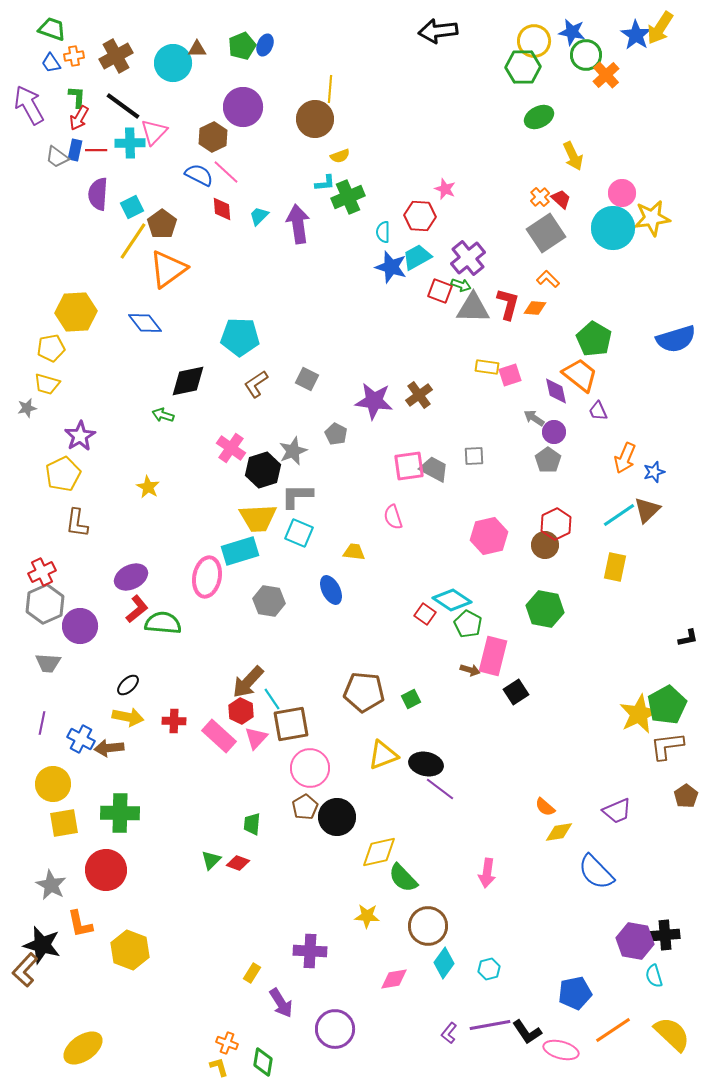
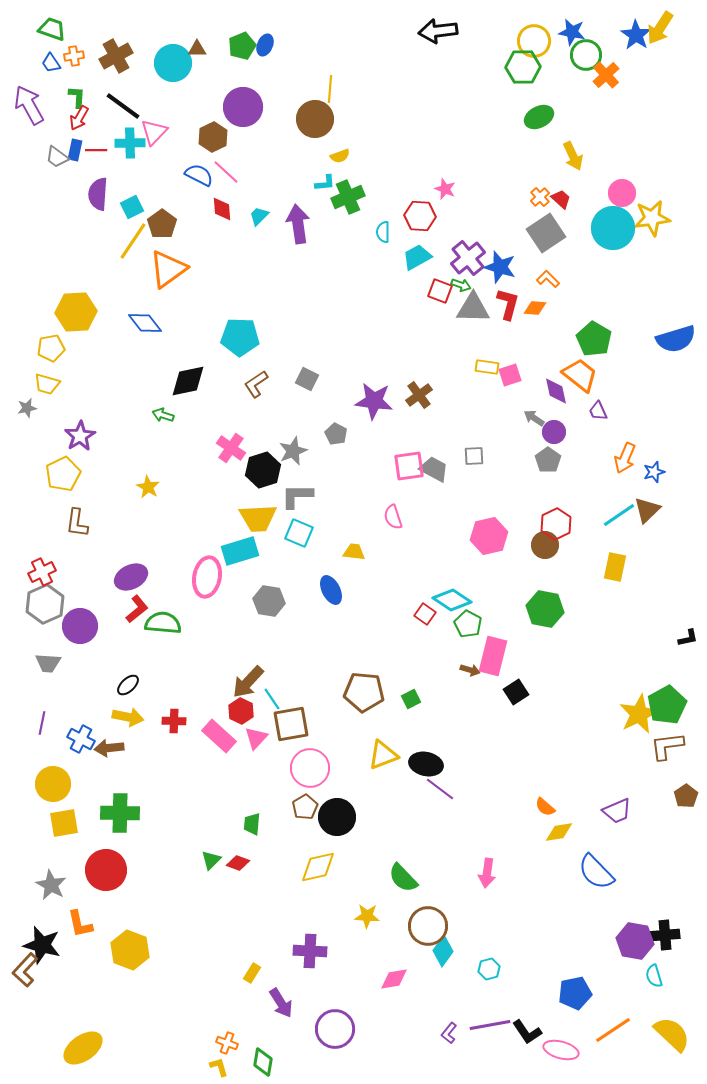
blue star at (391, 267): moved 109 px right
yellow diamond at (379, 852): moved 61 px left, 15 px down
cyan diamond at (444, 963): moved 1 px left, 12 px up
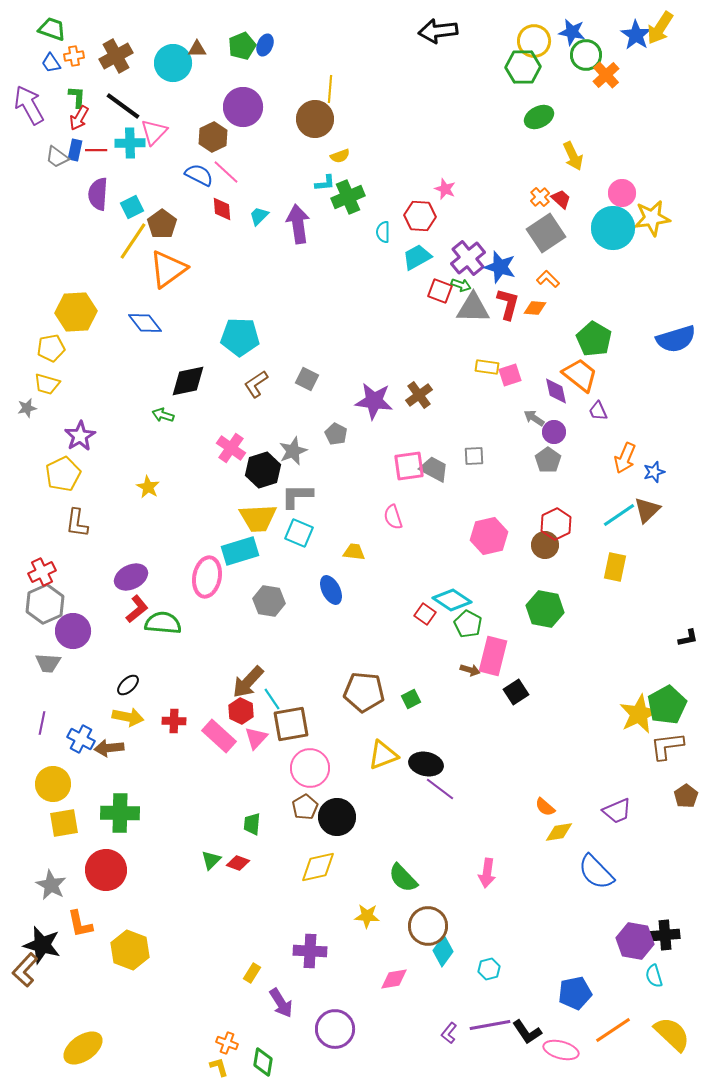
purple circle at (80, 626): moved 7 px left, 5 px down
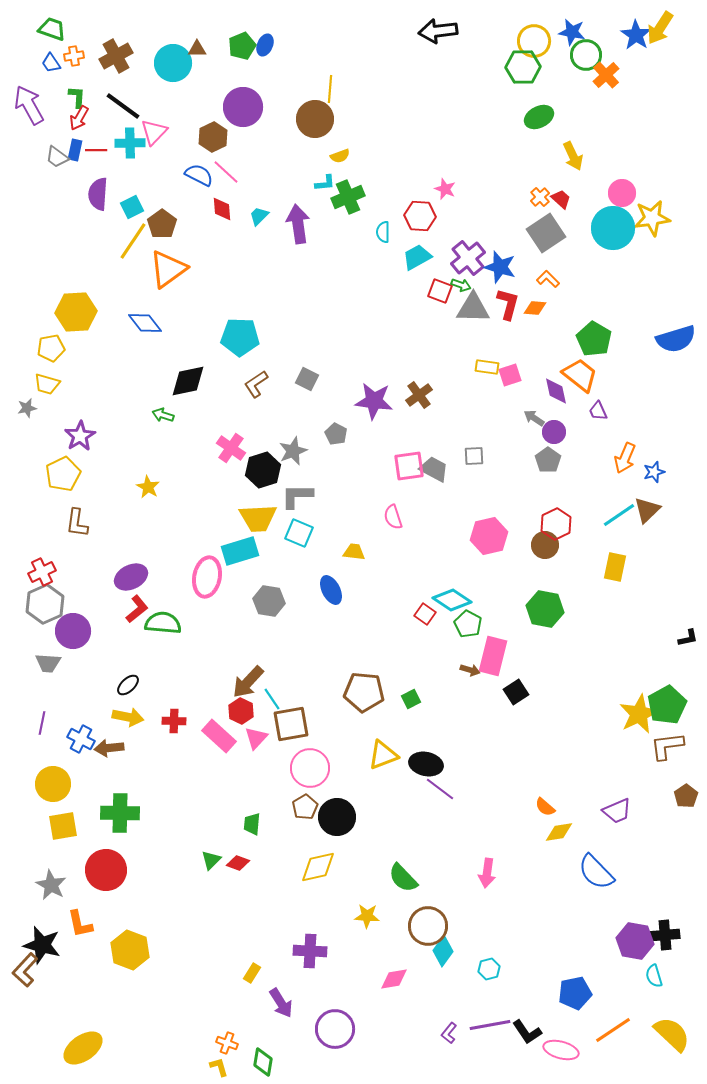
yellow square at (64, 823): moved 1 px left, 3 px down
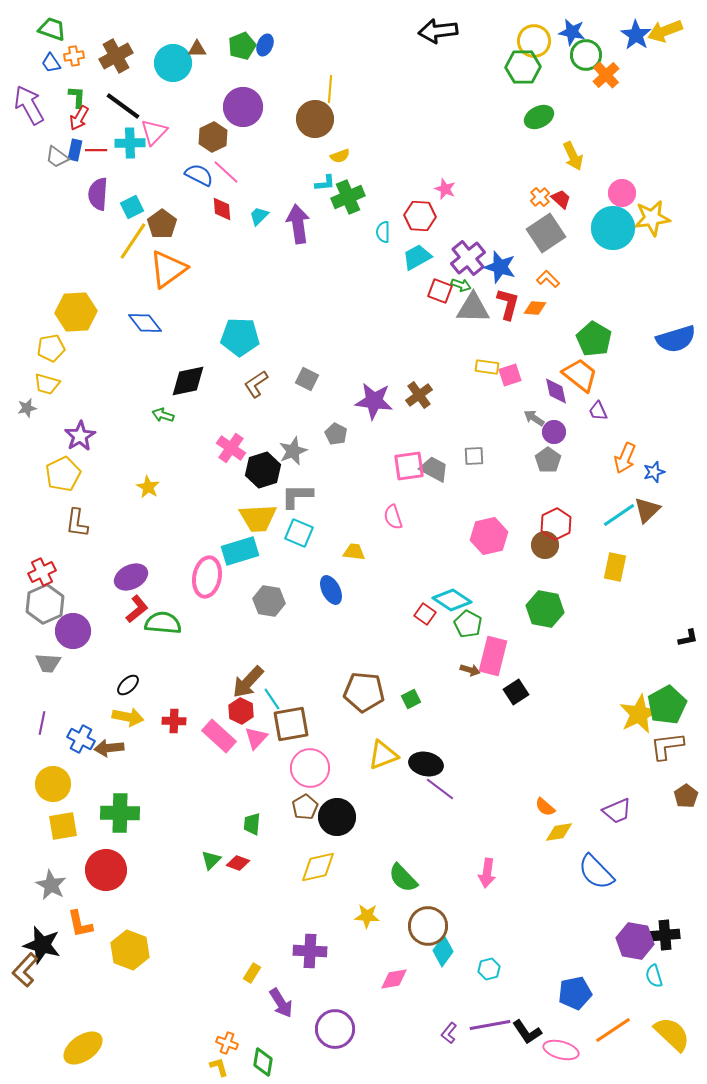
yellow arrow at (660, 28): moved 5 px right, 3 px down; rotated 36 degrees clockwise
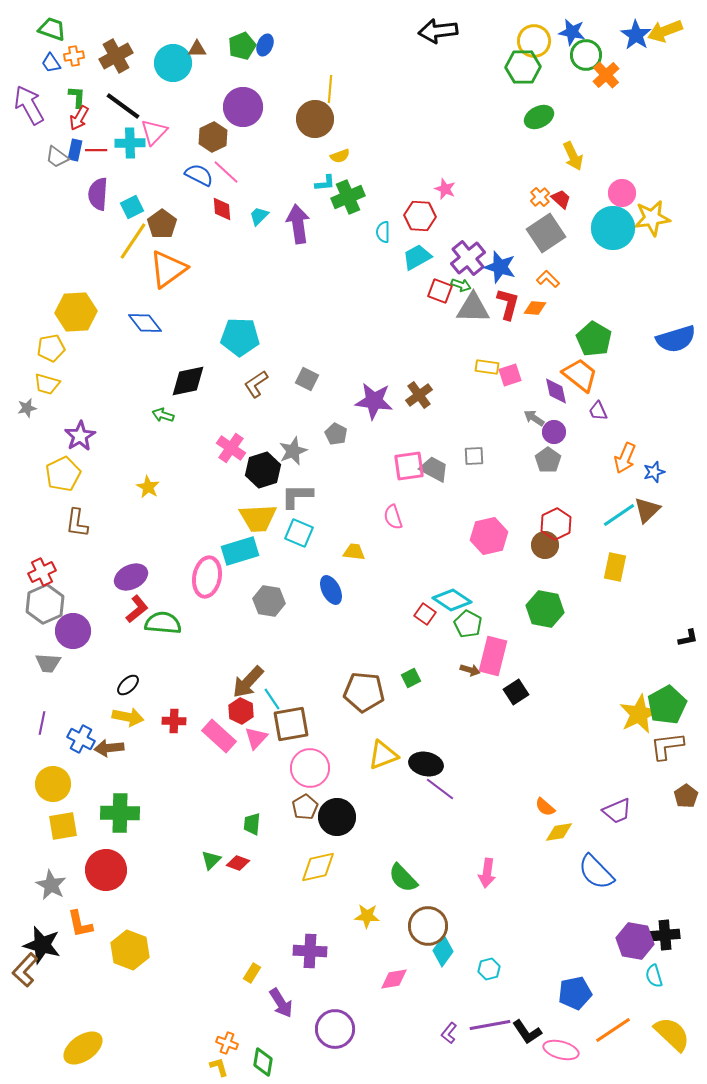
green square at (411, 699): moved 21 px up
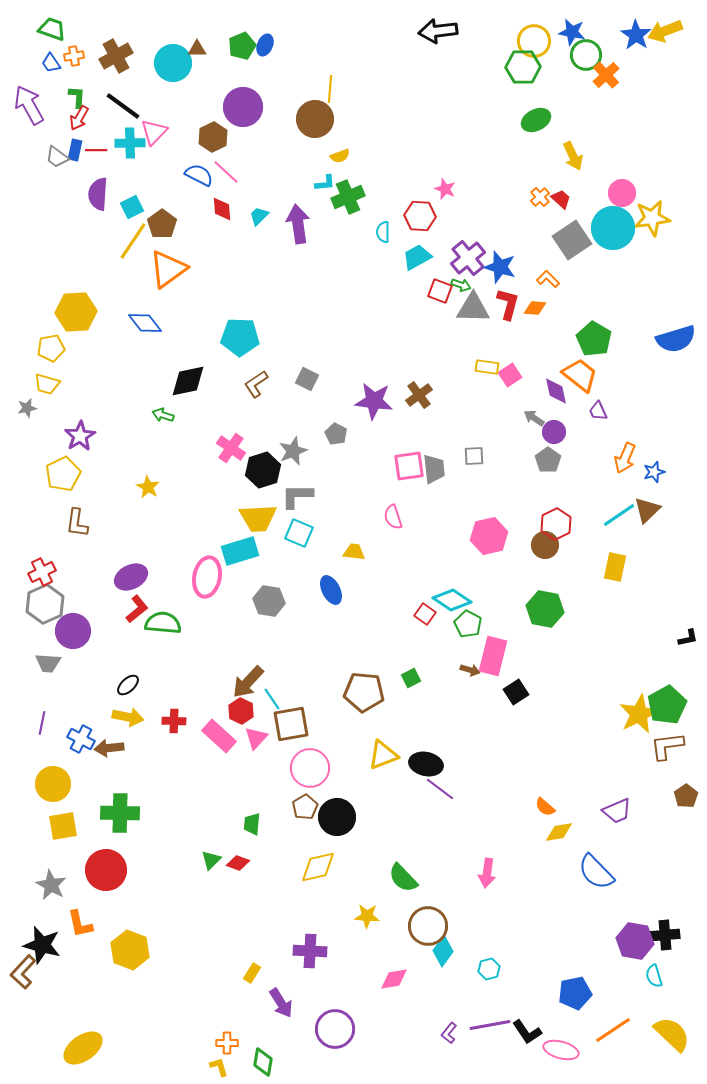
green ellipse at (539, 117): moved 3 px left, 3 px down
gray square at (546, 233): moved 26 px right, 7 px down
pink square at (510, 375): rotated 15 degrees counterclockwise
gray trapezoid at (434, 469): rotated 56 degrees clockwise
brown L-shape at (25, 970): moved 2 px left, 2 px down
orange cross at (227, 1043): rotated 20 degrees counterclockwise
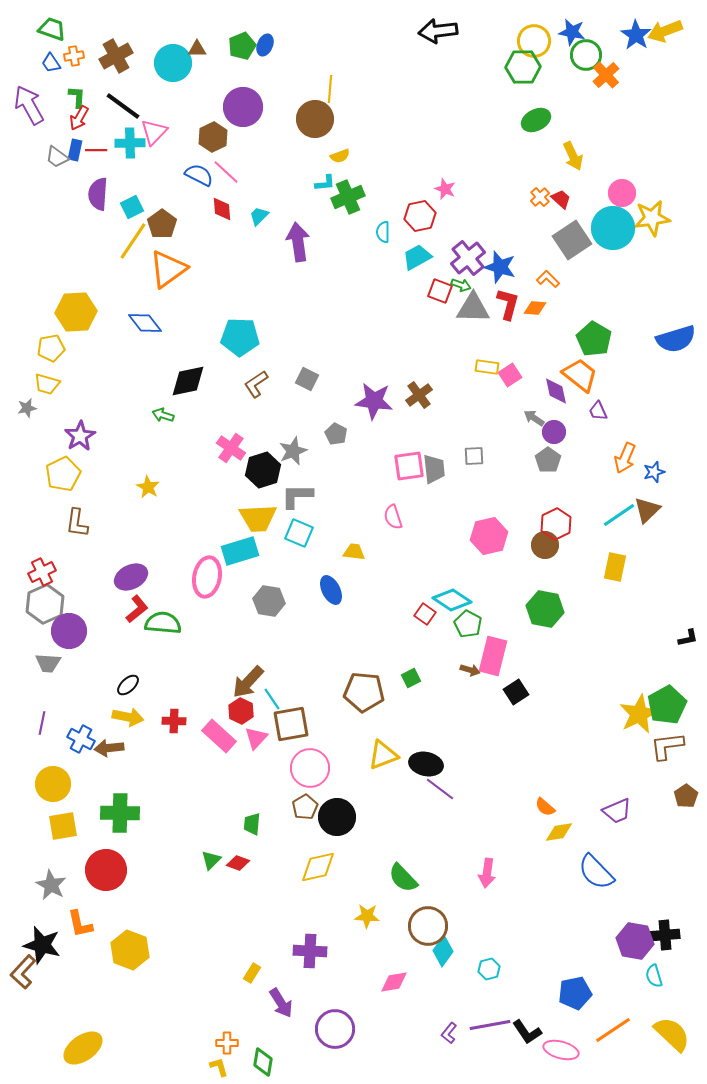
red hexagon at (420, 216): rotated 16 degrees counterclockwise
purple arrow at (298, 224): moved 18 px down
purple circle at (73, 631): moved 4 px left
pink diamond at (394, 979): moved 3 px down
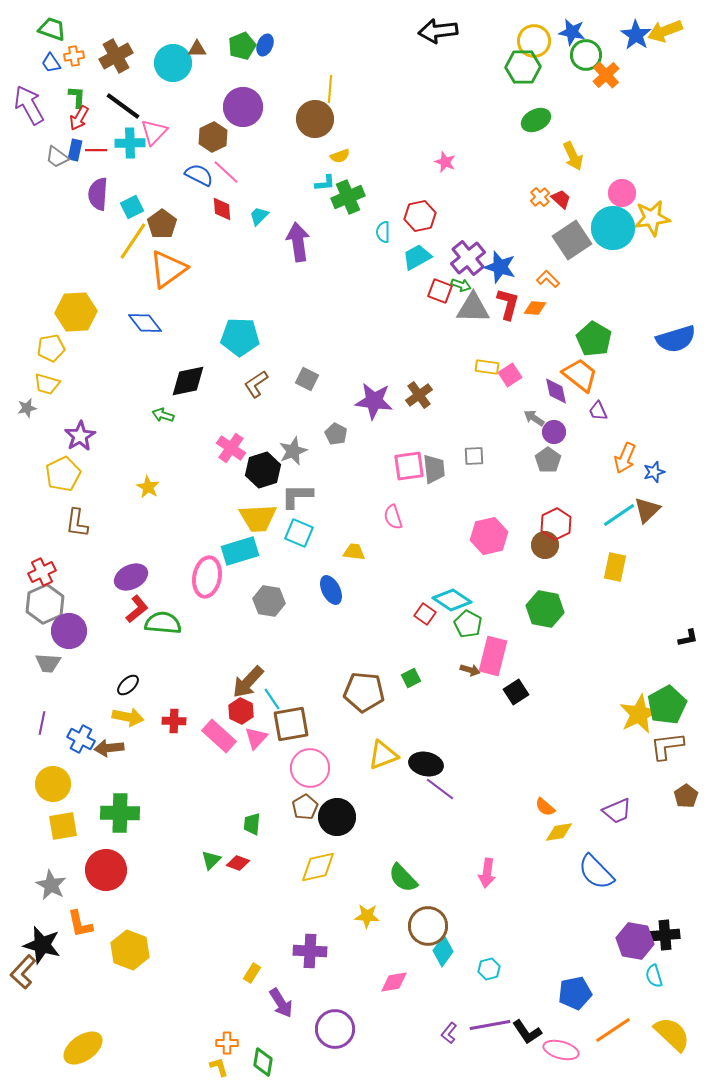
pink star at (445, 189): moved 27 px up
